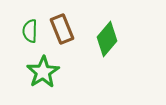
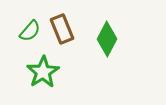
green semicircle: rotated 140 degrees counterclockwise
green diamond: rotated 12 degrees counterclockwise
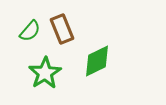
green diamond: moved 10 px left, 22 px down; rotated 36 degrees clockwise
green star: moved 2 px right, 1 px down
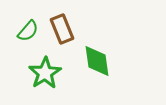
green semicircle: moved 2 px left
green diamond: rotated 72 degrees counterclockwise
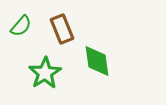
green semicircle: moved 7 px left, 5 px up
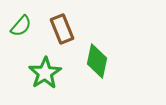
green diamond: rotated 20 degrees clockwise
